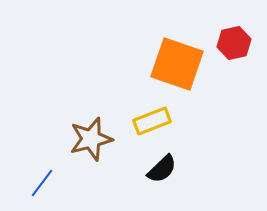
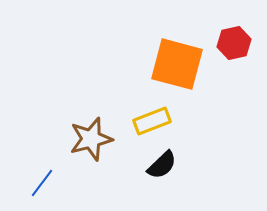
orange square: rotated 4 degrees counterclockwise
black semicircle: moved 4 px up
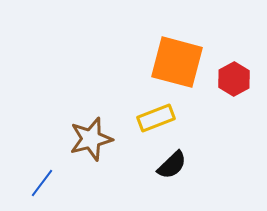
red hexagon: moved 36 px down; rotated 16 degrees counterclockwise
orange square: moved 2 px up
yellow rectangle: moved 4 px right, 3 px up
black semicircle: moved 10 px right
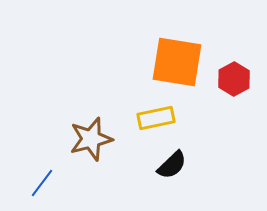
orange square: rotated 6 degrees counterclockwise
yellow rectangle: rotated 9 degrees clockwise
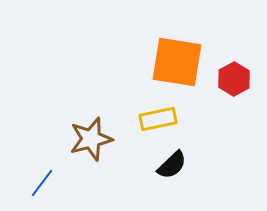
yellow rectangle: moved 2 px right, 1 px down
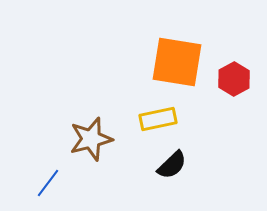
blue line: moved 6 px right
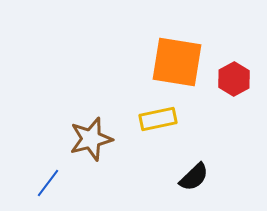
black semicircle: moved 22 px right, 12 px down
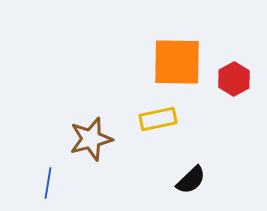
orange square: rotated 8 degrees counterclockwise
black semicircle: moved 3 px left, 3 px down
blue line: rotated 28 degrees counterclockwise
